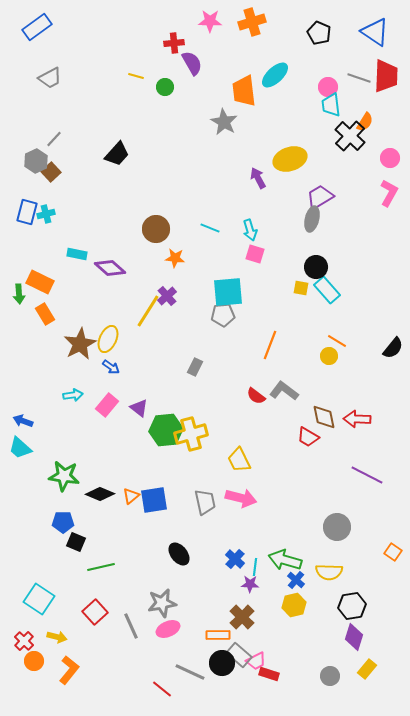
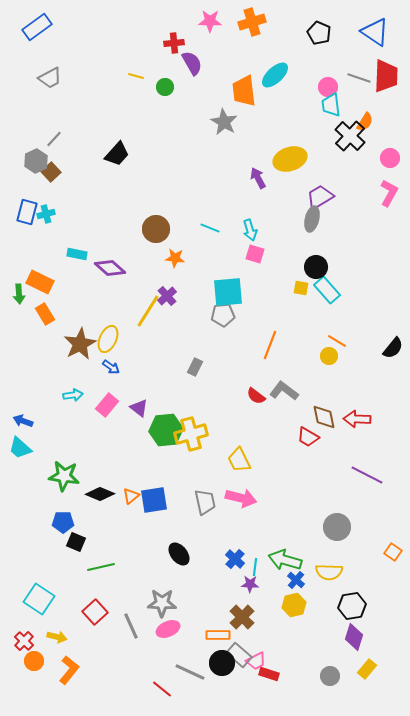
gray star at (162, 603): rotated 12 degrees clockwise
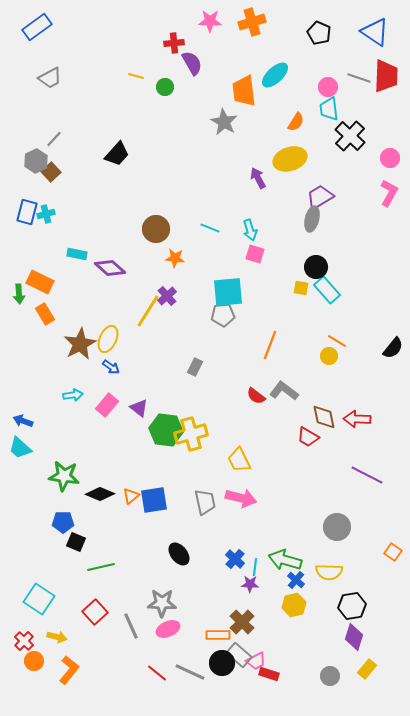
cyan trapezoid at (331, 105): moved 2 px left, 4 px down
orange semicircle at (365, 122): moved 69 px left
green hexagon at (166, 430): rotated 12 degrees clockwise
brown cross at (242, 617): moved 5 px down
red line at (162, 689): moved 5 px left, 16 px up
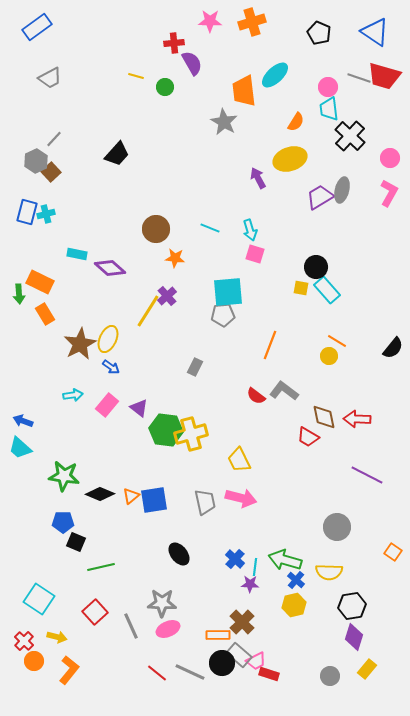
red trapezoid at (386, 76): moved 2 px left; rotated 104 degrees clockwise
gray ellipse at (312, 219): moved 30 px right, 29 px up
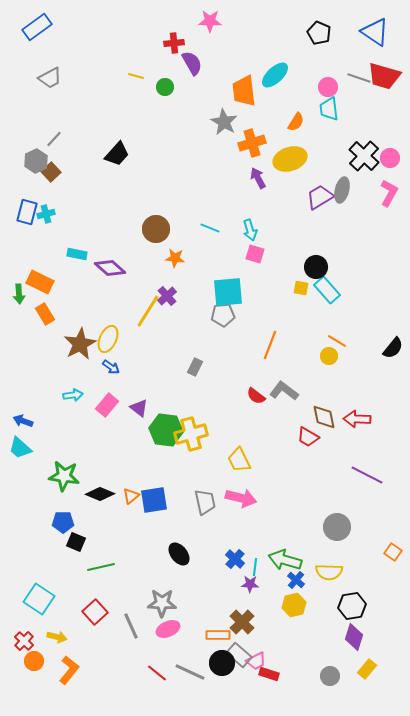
orange cross at (252, 22): moved 121 px down
black cross at (350, 136): moved 14 px right, 20 px down
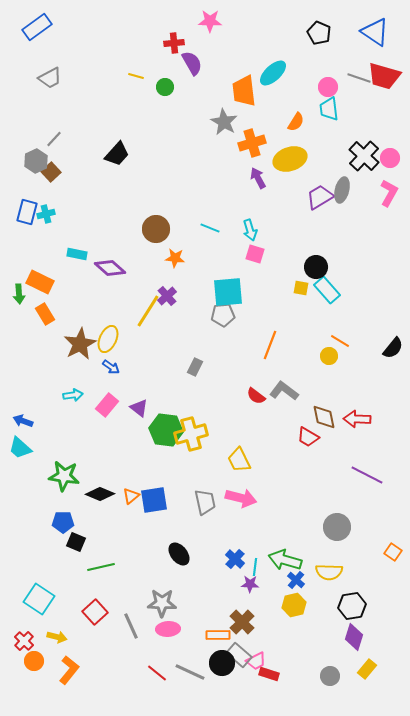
cyan ellipse at (275, 75): moved 2 px left, 2 px up
orange line at (337, 341): moved 3 px right
pink ellipse at (168, 629): rotated 20 degrees clockwise
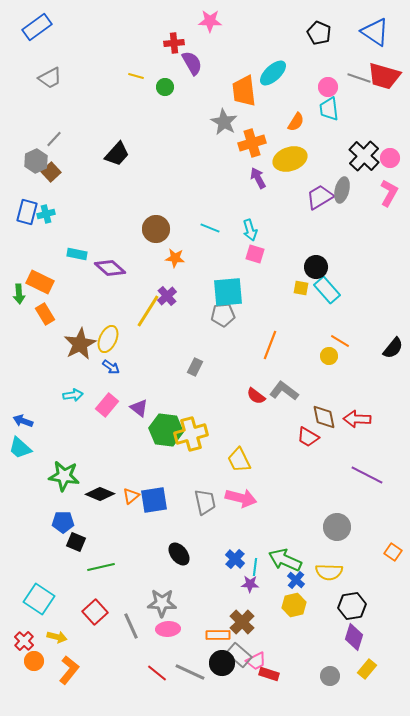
green arrow at (285, 560): rotated 8 degrees clockwise
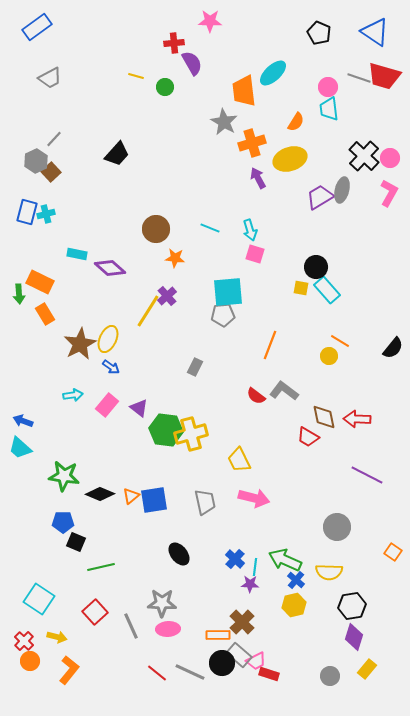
pink arrow at (241, 498): moved 13 px right
orange circle at (34, 661): moved 4 px left
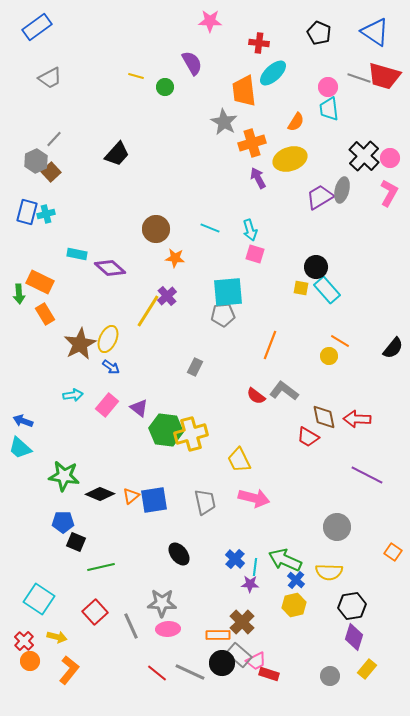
red cross at (174, 43): moved 85 px right; rotated 12 degrees clockwise
